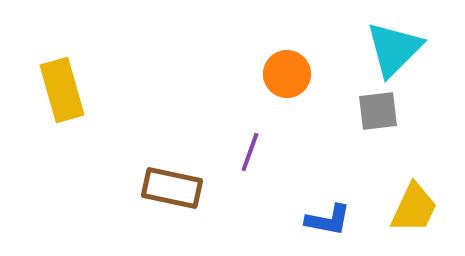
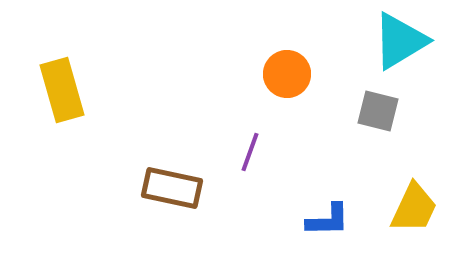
cyan triangle: moved 6 px right, 8 px up; rotated 14 degrees clockwise
gray square: rotated 21 degrees clockwise
blue L-shape: rotated 12 degrees counterclockwise
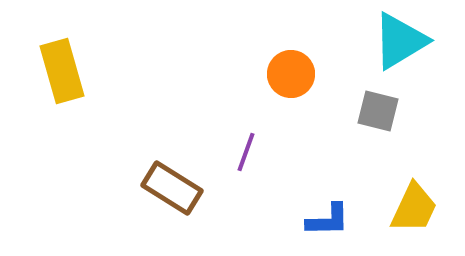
orange circle: moved 4 px right
yellow rectangle: moved 19 px up
purple line: moved 4 px left
brown rectangle: rotated 20 degrees clockwise
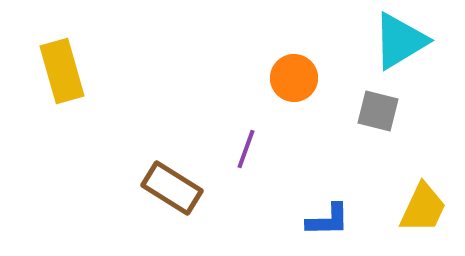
orange circle: moved 3 px right, 4 px down
purple line: moved 3 px up
yellow trapezoid: moved 9 px right
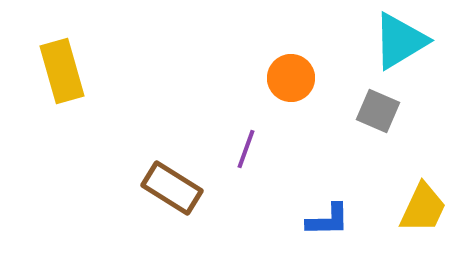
orange circle: moved 3 px left
gray square: rotated 9 degrees clockwise
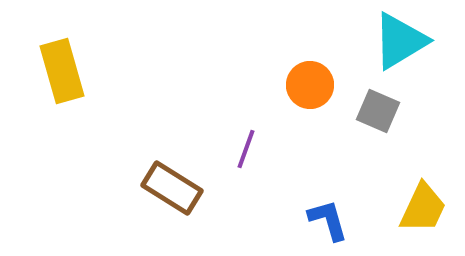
orange circle: moved 19 px right, 7 px down
blue L-shape: rotated 105 degrees counterclockwise
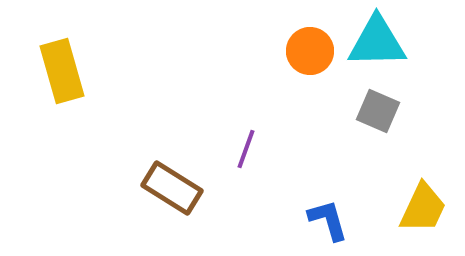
cyan triangle: moved 23 px left, 1 px down; rotated 30 degrees clockwise
orange circle: moved 34 px up
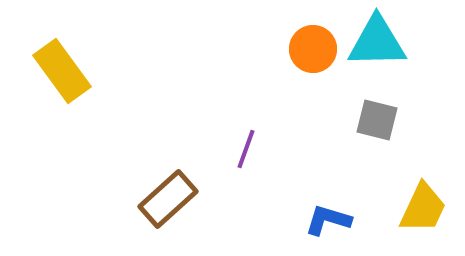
orange circle: moved 3 px right, 2 px up
yellow rectangle: rotated 20 degrees counterclockwise
gray square: moved 1 px left, 9 px down; rotated 9 degrees counterclockwise
brown rectangle: moved 4 px left, 11 px down; rotated 74 degrees counterclockwise
blue L-shape: rotated 57 degrees counterclockwise
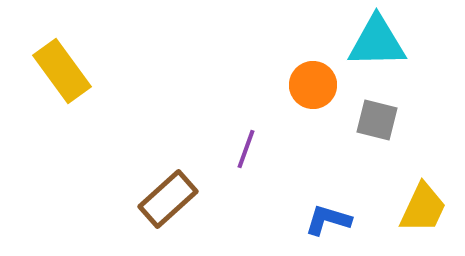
orange circle: moved 36 px down
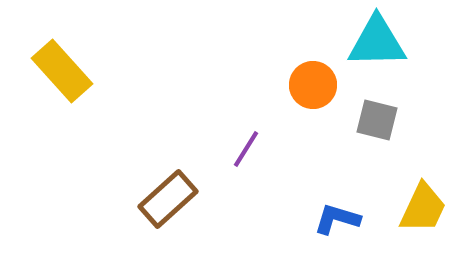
yellow rectangle: rotated 6 degrees counterclockwise
purple line: rotated 12 degrees clockwise
blue L-shape: moved 9 px right, 1 px up
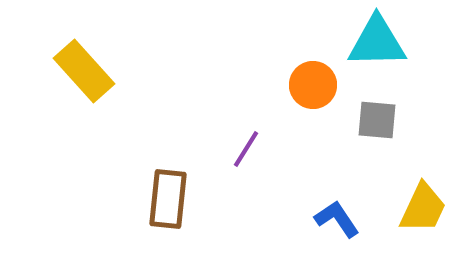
yellow rectangle: moved 22 px right
gray square: rotated 9 degrees counterclockwise
brown rectangle: rotated 42 degrees counterclockwise
blue L-shape: rotated 39 degrees clockwise
